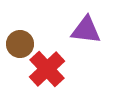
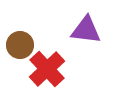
brown circle: moved 1 px down
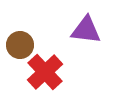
red cross: moved 2 px left, 3 px down
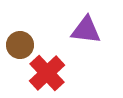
red cross: moved 2 px right, 1 px down
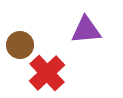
purple triangle: rotated 12 degrees counterclockwise
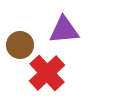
purple triangle: moved 22 px left
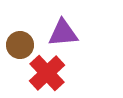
purple triangle: moved 1 px left, 3 px down
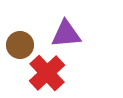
purple triangle: moved 3 px right, 1 px down
